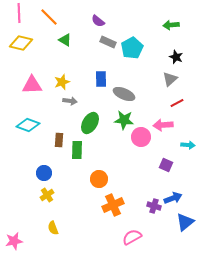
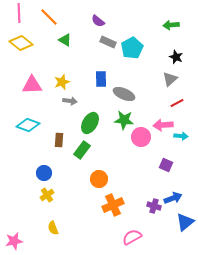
yellow diamond: rotated 25 degrees clockwise
cyan arrow: moved 7 px left, 9 px up
green rectangle: moved 5 px right; rotated 36 degrees clockwise
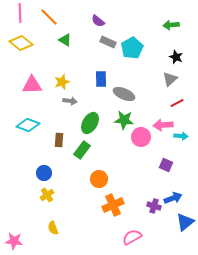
pink line: moved 1 px right
pink star: rotated 18 degrees clockwise
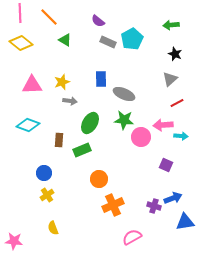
cyan pentagon: moved 9 px up
black star: moved 1 px left, 3 px up
green rectangle: rotated 30 degrees clockwise
blue triangle: rotated 30 degrees clockwise
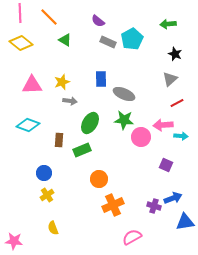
green arrow: moved 3 px left, 1 px up
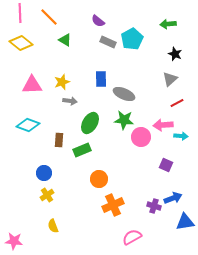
yellow semicircle: moved 2 px up
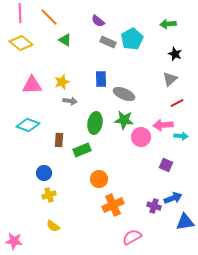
green ellipse: moved 5 px right; rotated 20 degrees counterclockwise
yellow cross: moved 2 px right; rotated 16 degrees clockwise
yellow semicircle: rotated 32 degrees counterclockwise
